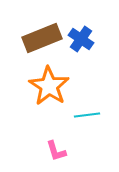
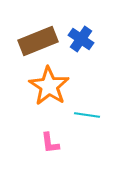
brown rectangle: moved 4 px left, 3 px down
cyan line: rotated 15 degrees clockwise
pink L-shape: moved 6 px left, 8 px up; rotated 10 degrees clockwise
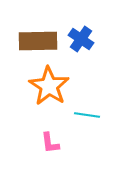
brown rectangle: rotated 21 degrees clockwise
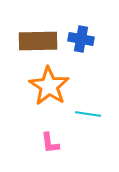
blue cross: rotated 25 degrees counterclockwise
cyan line: moved 1 px right, 1 px up
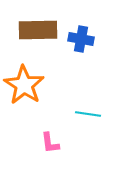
brown rectangle: moved 11 px up
orange star: moved 25 px left, 1 px up
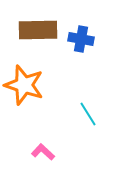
orange star: rotated 15 degrees counterclockwise
cyan line: rotated 50 degrees clockwise
pink L-shape: moved 7 px left, 9 px down; rotated 140 degrees clockwise
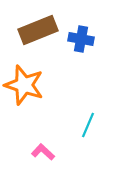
brown rectangle: rotated 21 degrees counterclockwise
cyan line: moved 11 px down; rotated 55 degrees clockwise
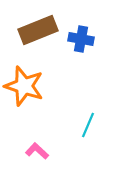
orange star: moved 1 px down
pink L-shape: moved 6 px left, 1 px up
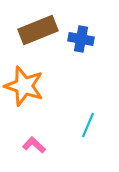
pink L-shape: moved 3 px left, 6 px up
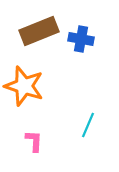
brown rectangle: moved 1 px right, 1 px down
pink L-shape: moved 4 px up; rotated 50 degrees clockwise
